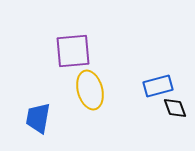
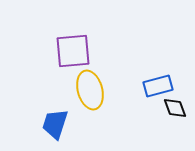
blue trapezoid: moved 17 px right, 6 px down; rotated 8 degrees clockwise
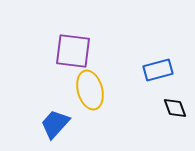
purple square: rotated 12 degrees clockwise
blue rectangle: moved 16 px up
blue trapezoid: rotated 24 degrees clockwise
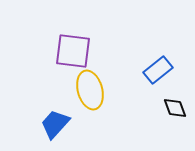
blue rectangle: rotated 24 degrees counterclockwise
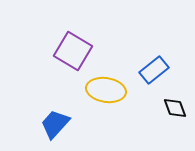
purple square: rotated 24 degrees clockwise
blue rectangle: moved 4 px left
yellow ellipse: moved 16 px right; rotated 66 degrees counterclockwise
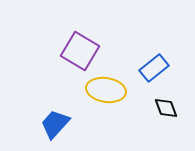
purple square: moved 7 px right
blue rectangle: moved 2 px up
black diamond: moved 9 px left
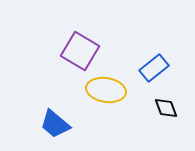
blue trapezoid: rotated 92 degrees counterclockwise
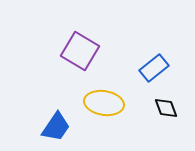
yellow ellipse: moved 2 px left, 13 px down
blue trapezoid: moved 1 px right, 3 px down; rotated 96 degrees counterclockwise
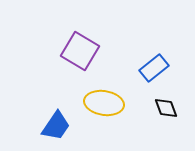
blue trapezoid: moved 1 px up
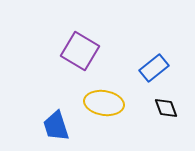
blue trapezoid: rotated 128 degrees clockwise
